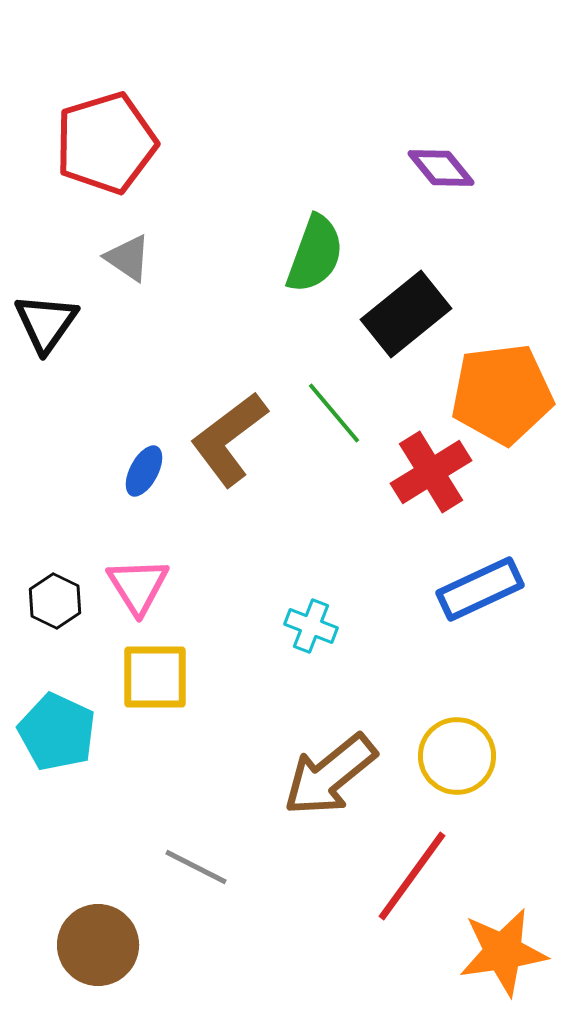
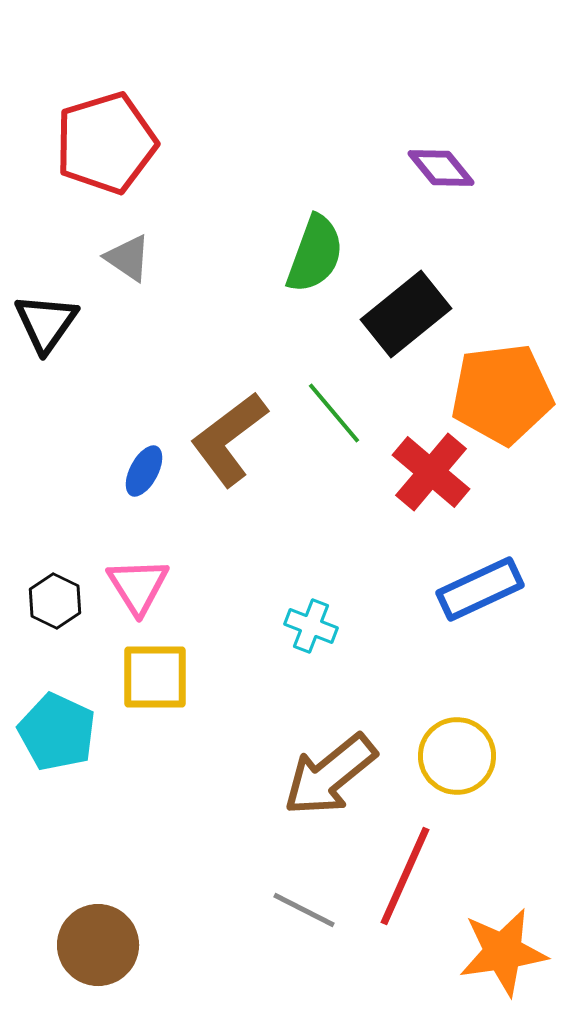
red cross: rotated 18 degrees counterclockwise
gray line: moved 108 px right, 43 px down
red line: moved 7 px left; rotated 12 degrees counterclockwise
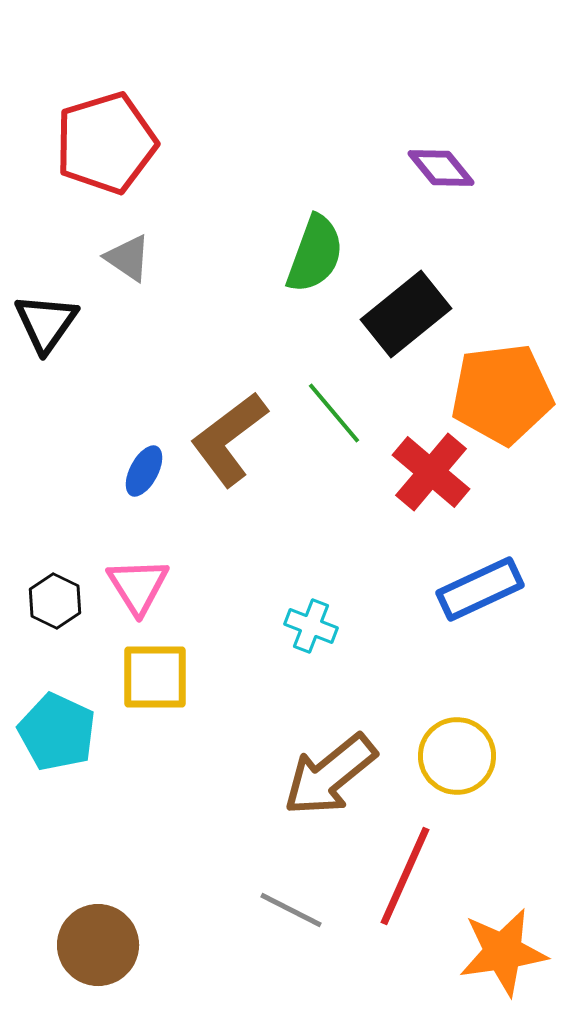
gray line: moved 13 px left
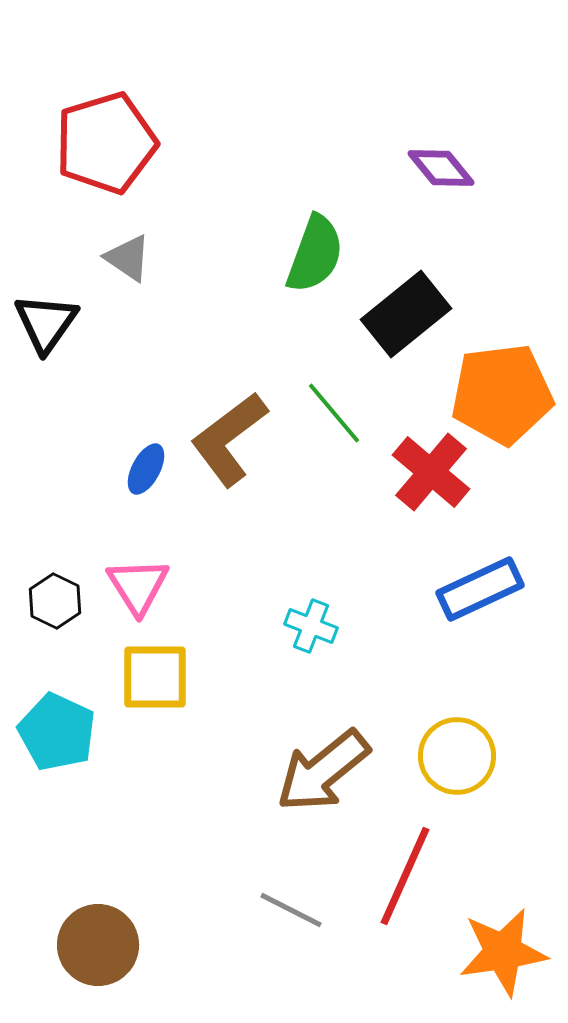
blue ellipse: moved 2 px right, 2 px up
brown arrow: moved 7 px left, 4 px up
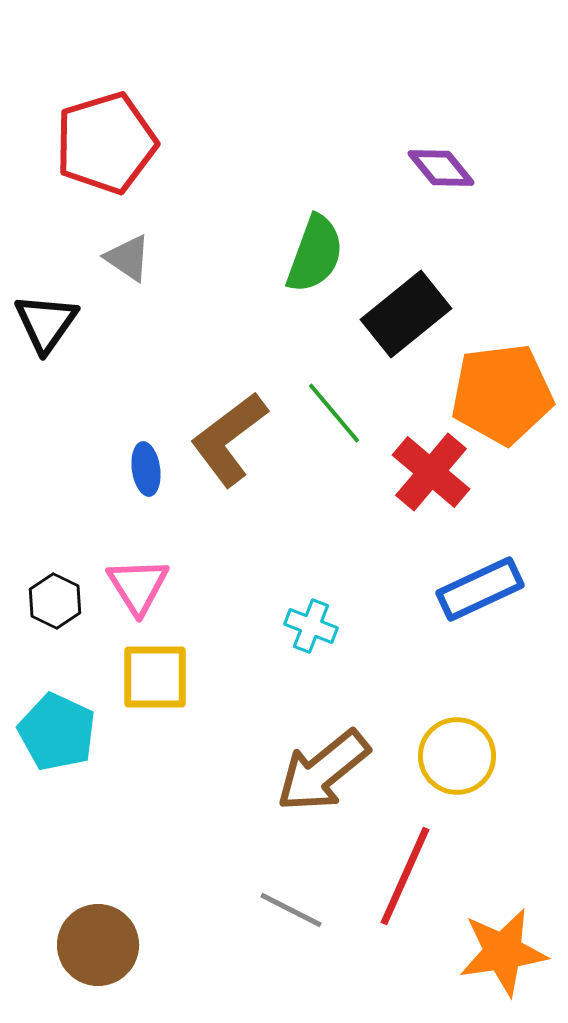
blue ellipse: rotated 36 degrees counterclockwise
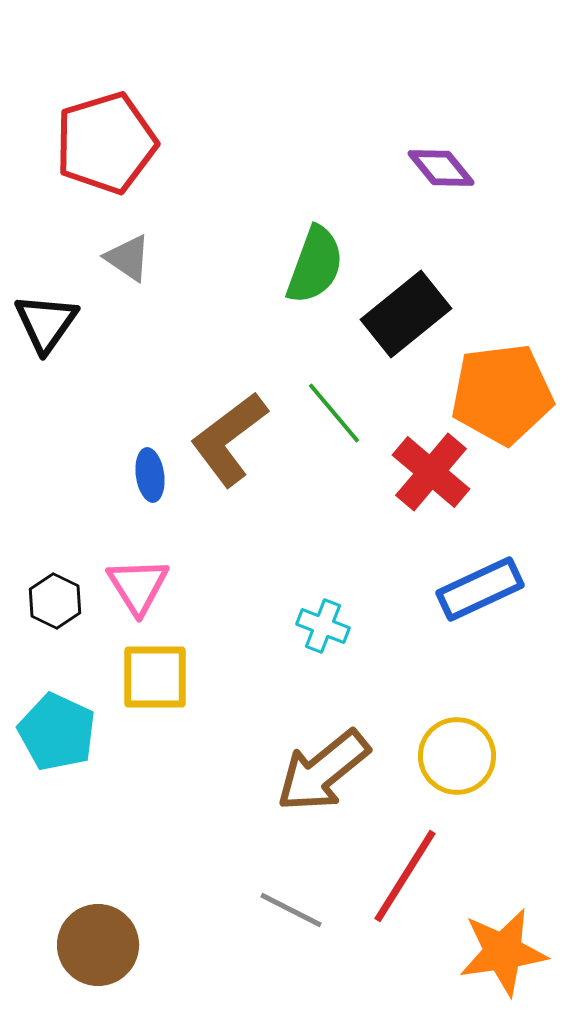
green semicircle: moved 11 px down
blue ellipse: moved 4 px right, 6 px down
cyan cross: moved 12 px right
red line: rotated 8 degrees clockwise
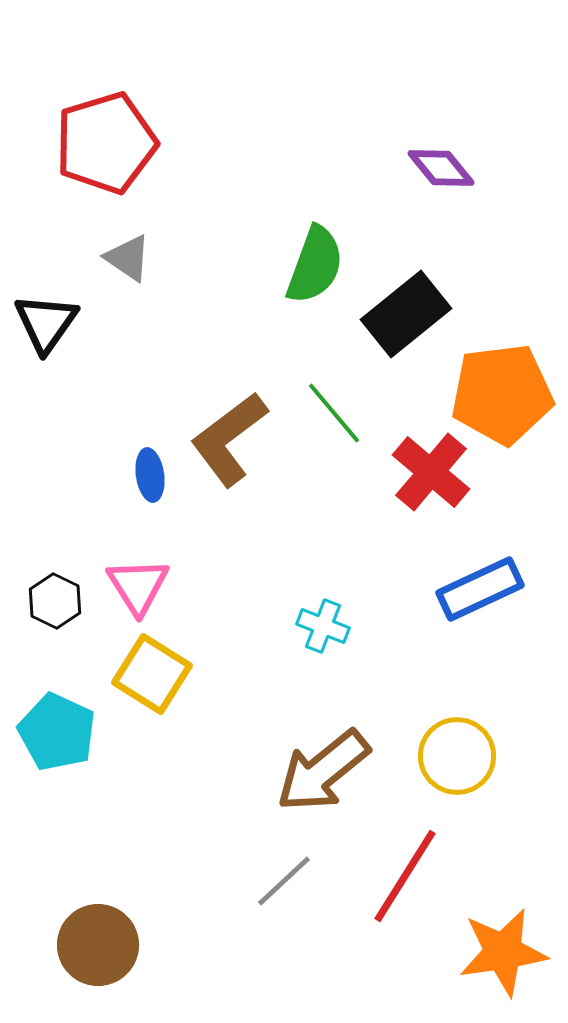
yellow square: moved 3 px left, 3 px up; rotated 32 degrees clockwise
gray line: moved 7 px left, 29 px up; rotated 70 degrees counterclockwise
